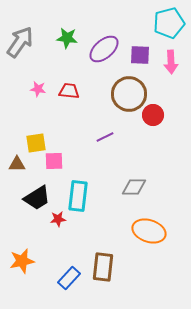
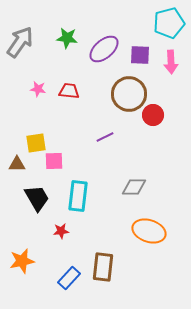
black trapezoid: rotated 88 degrees counterclockwise
red star: moved 3 px right, 12 px down
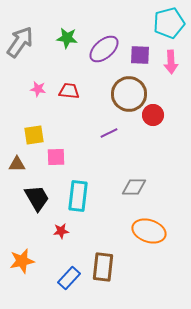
purple line: moved 4 px right, 4 px up
yellow square: moved 2 px left, 8 px up
pink square: moved 2 px right, 4 px up
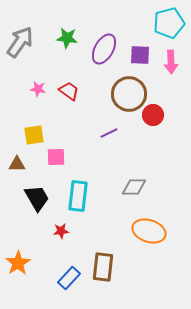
purple ellipse: rotated 20 degrees counterclockwise
red trapezoid: rotated 30 degrees clockwise
orange star: moved 4 px left, 2 px down; rotated 20 degrees counterclockwise
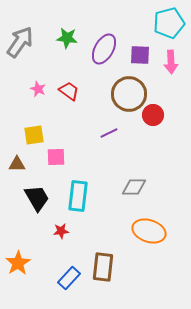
pink star: rotated 14 degrees clockwise
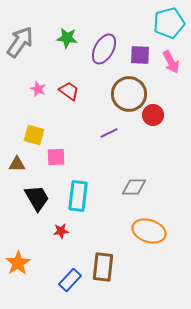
pink arrow: rotated 25 degrees counterclockwise
yellow square: rotated 25 degrees clockwise
blue rectangle: moved 1 px right, 2 px down
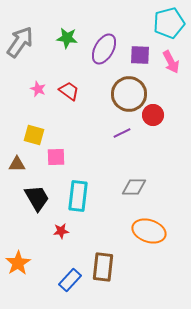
purple line: moved 13 px right
